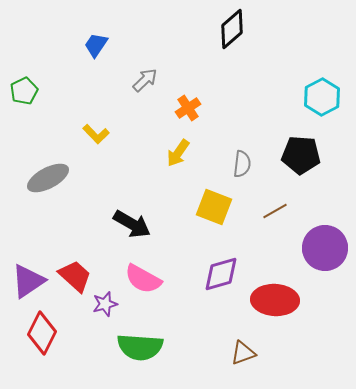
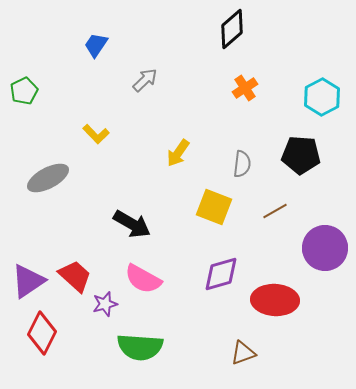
orange cross: moved 57 px right, 20 px up
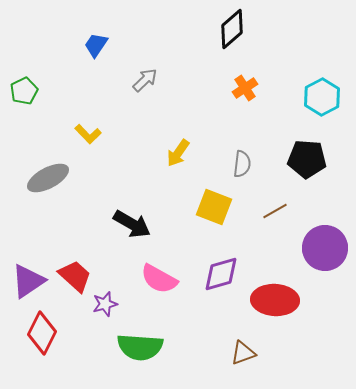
yellow L-shape: moved 8 px left
black pentagon: moved 6 px right, 4 px down
pink semicircle: moved 16 px right
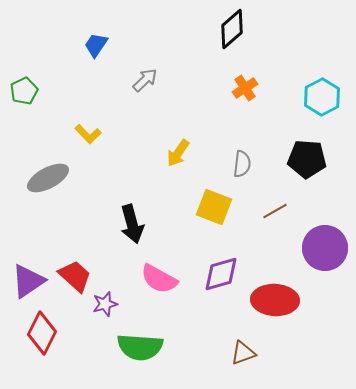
black arrow: rotated 45 degrees clockwise
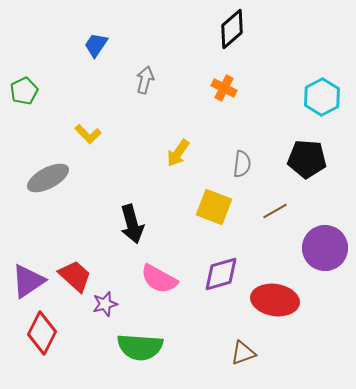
gray arrow: rotated 32 degrees counterclockwise
orange cross: moved 21 px left; rotated 30 degrees counterclockwise
red ellipse: rotated 6 degrees clockwise
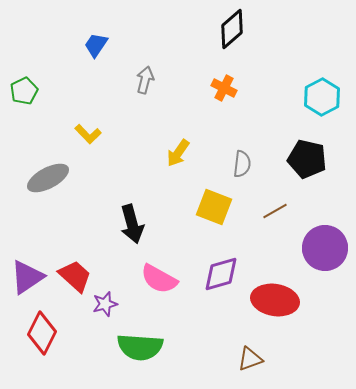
black pentagon: rotated 9 degrees clockwise
purple triangle: moved 1 px left, 4 px up
brown triangle: moved 7 px right, 6 px down
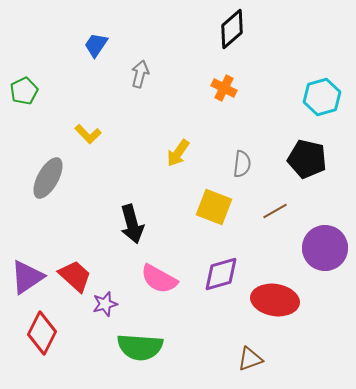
gray arrow: moved 5 px left, 6 px up
cyan hexagon: rotated 12 degrees clockwise
gray ellipse: rotated 33 degrees counterclockwise
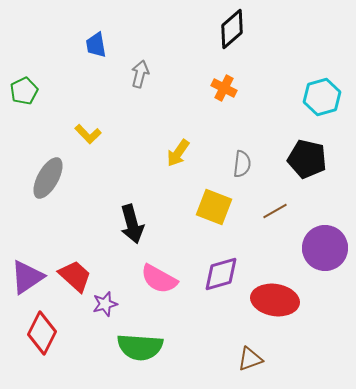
blue trapezoid: rotated 44 degrees counterclockwise
